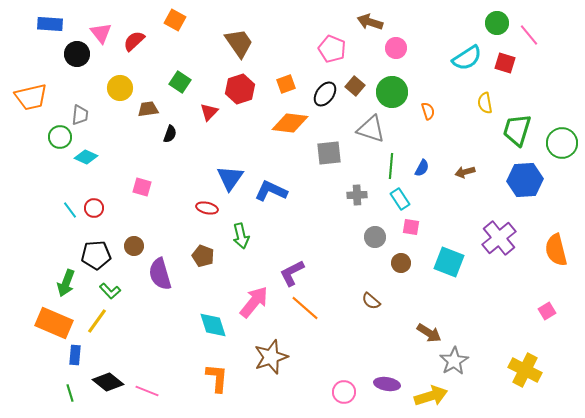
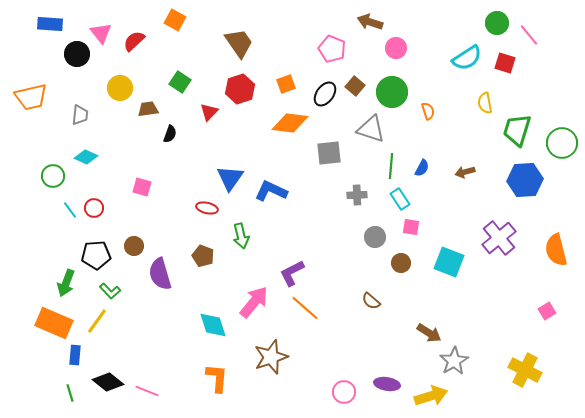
green circle at (60, 137): moved 7 px left, 39 px down
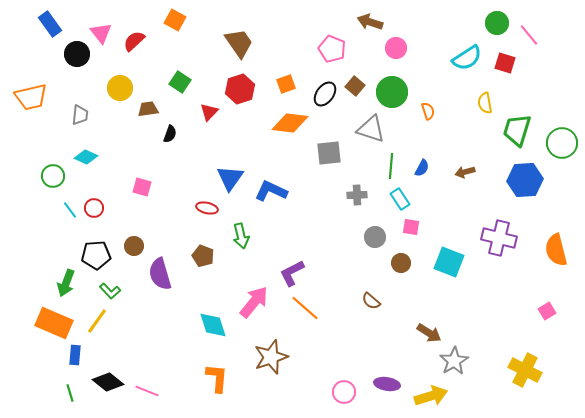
blue rectangle at (50, 24): rotated 50 degrees clockwise
purple cross at (499, 238): rotated 36 degrees counterclockwise
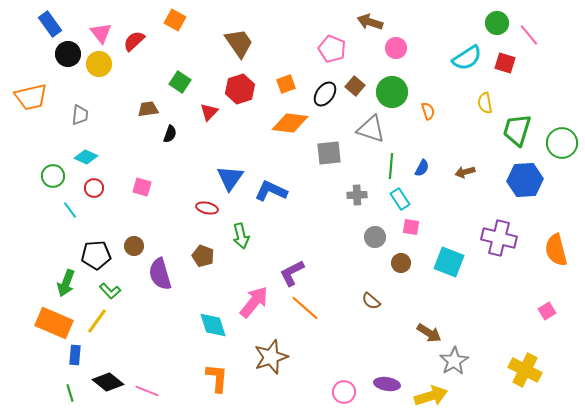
black circle at (77, 54): moved 9 px left
yellow circle at (120, 88): moved 21 px left, 24 px up
red circle at (94, 208): moved 20 px up
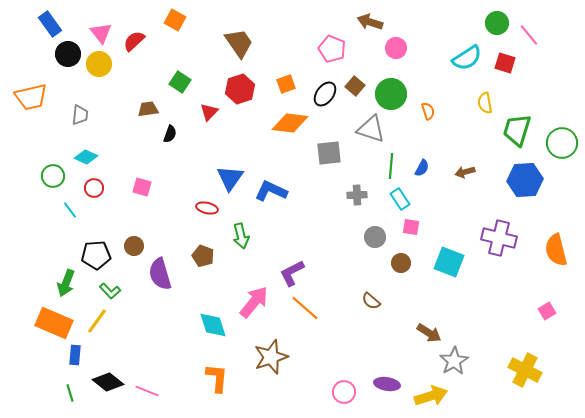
green circle at (392, 92): moved 1 px left, 2 px down
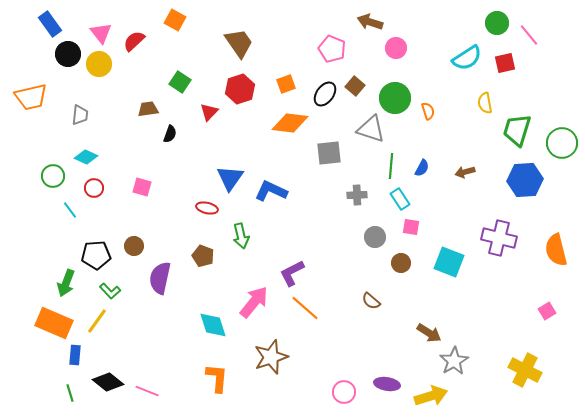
red square at (505, 63): rotated 30 degrees counterclockwise
green circle at (391, 94): moved 4 px right, 4 px down
purple semicircle at (160, 274): moved 4 px down; rotated 28 degrees clockwise
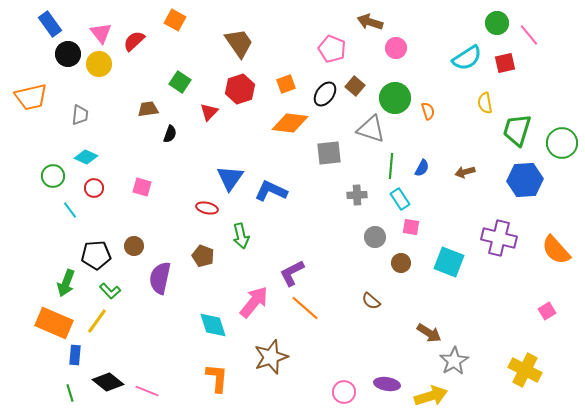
orange semicircle at (556, 250): rotated 28 degrees counterclockwise
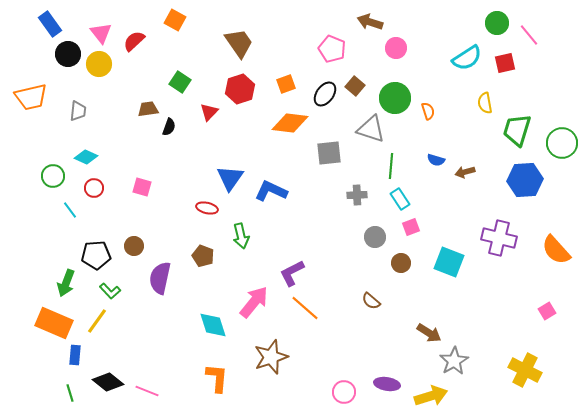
gray trapezoid at (80, 115): moved 2 px left, 4 px up
black semicircle at (170, 134): moved 1 px left, 7 px up
blue semicircle at (422, 168): moved 14 px right, 8 px up; rotated 78 degrees clockwise
pink square at (411, 227): rotated 30 degrees counterclockwise
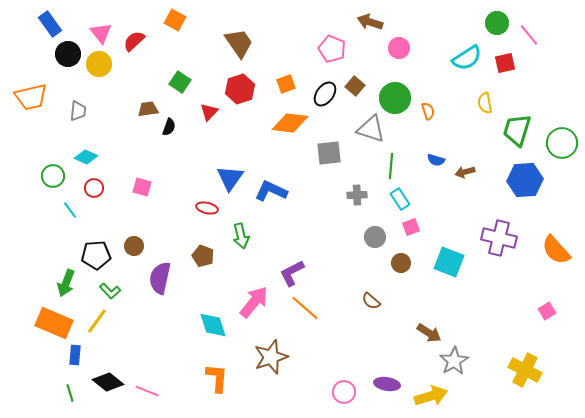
pink circle at (396, 48): moved 3 px right
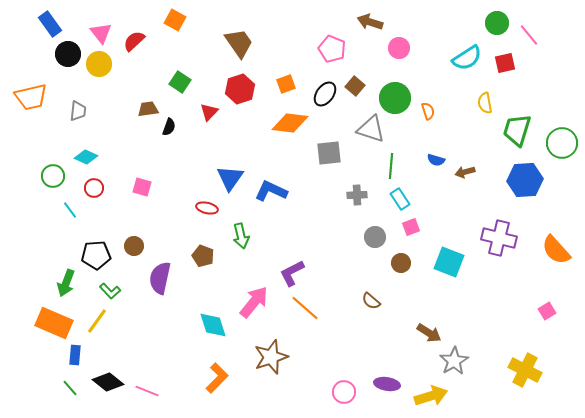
orange L-shape at (217, 378): rotated 40 degrees clockwise
green line at (70, 393): moved 5 px up; rotated 24 degrees counterclockwise
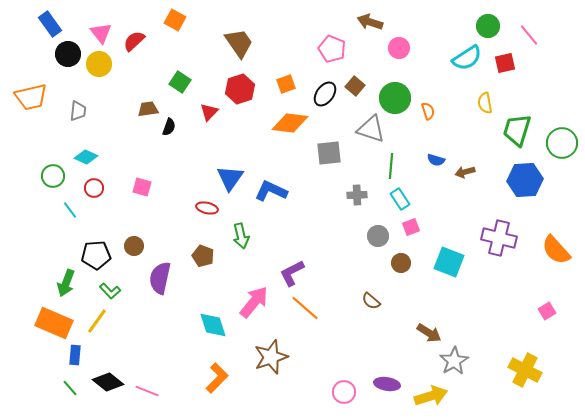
green circle at (497, 23): moved 9 px left, 3 px down
gray circle at (375, 237): moved 3 px right, 1 px up
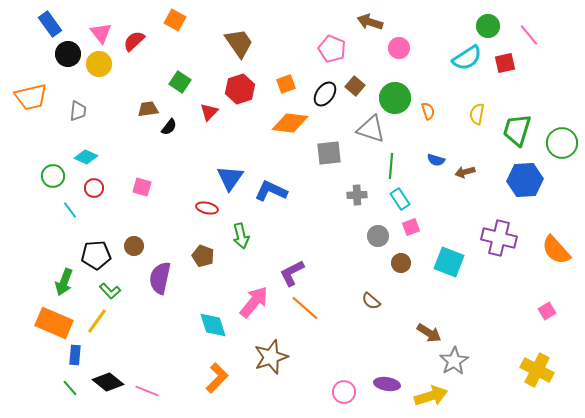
yellow semicircle at (485, 103): moved 8 px left, 11 px down; rotated 20 degrees clockwise
black semicircle at (169, 127): rotated 18 degrees clockwise
green arrow at (66, 283): moved 2 px left, 1 px up
yellow cross at (525, 370): moved 12 px right
